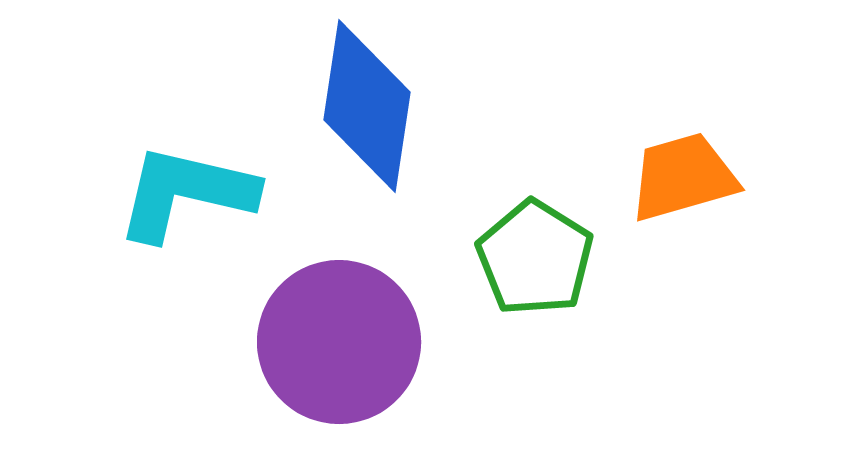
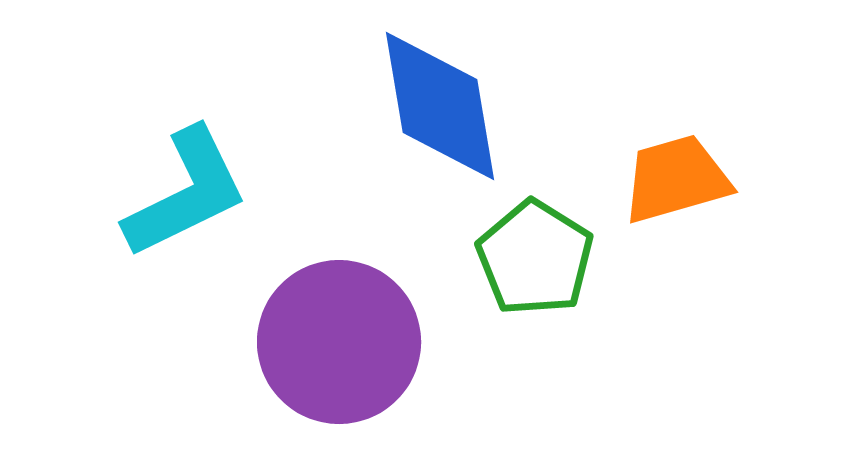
blue diamond: moved 73 px right; rotated 18 degrees counterclockwise
orange trapezoid: moved 7 px left, 2 px down
cyan L-shape: rotated 141 degrees clockwise
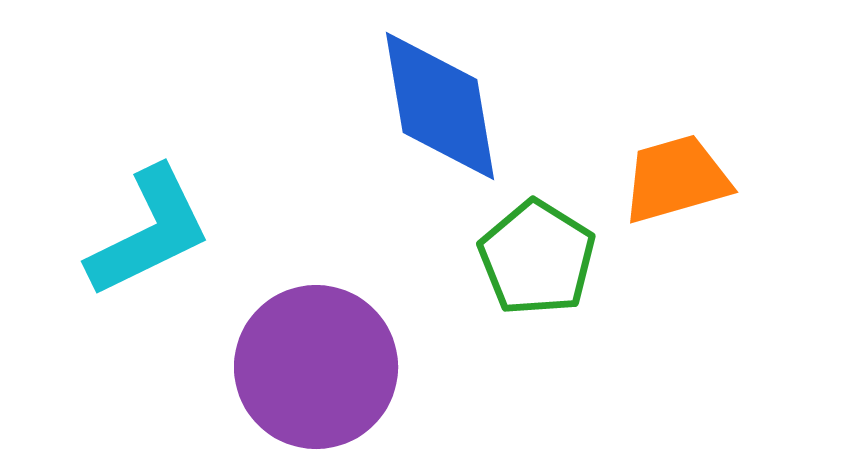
cyan L-shape: moved 37 px left, 39 px down
green pentagon: moved 2 px right
purple circle: moved 23 px left, 25 px down
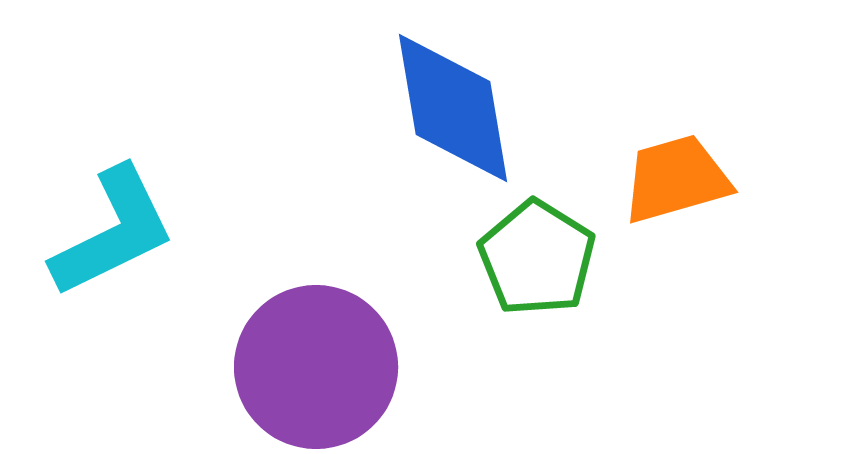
blue diamond: moved 13 px right, 2 px down
cyan L-shape: moved 36 px left
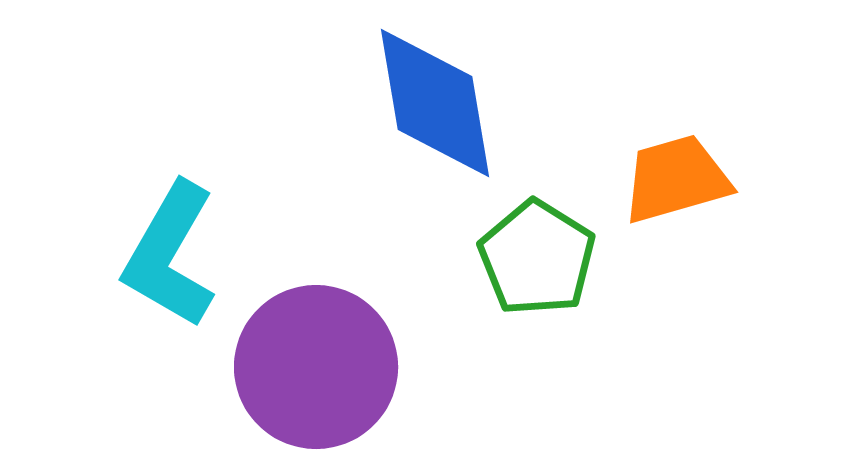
blue diamond: moved 18 px left, 5 px up
cyan L-shape: moved 57 px right, 23 px down; rotated 146 degrees clockwise
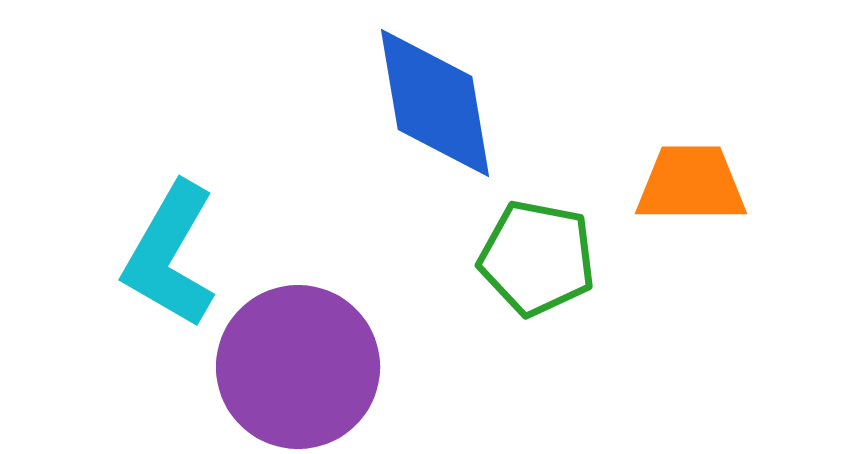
orange trapezoid: moved 15 px right, 5 px down; rotated 16 degrees clockwise
green pentagon: rotated 21 degrees counterclockwise
purple circle: moved 18 px left
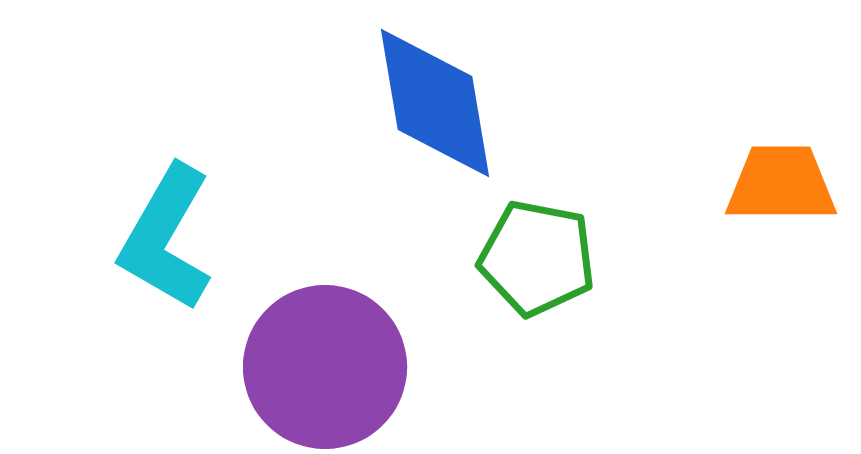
orange trapezoid: moved 90 px right
cyan L-shape: moved 4 px left, 17 px up
purple circle: moved 27 px right
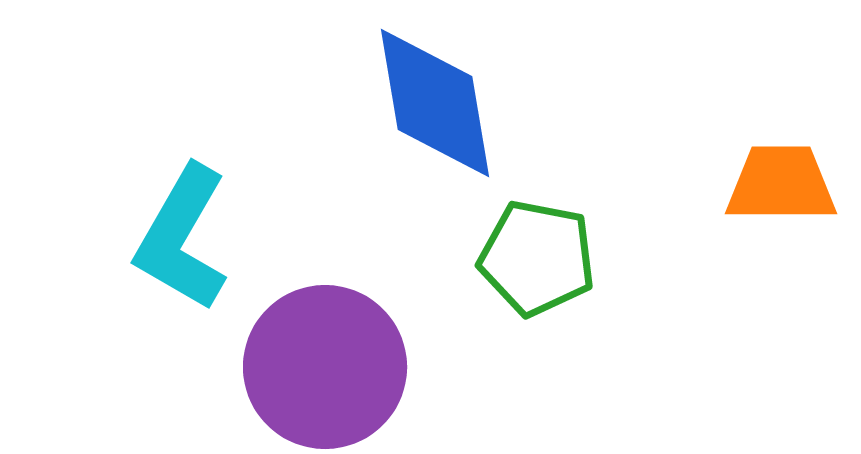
cyan L-shape: moved 16 px right
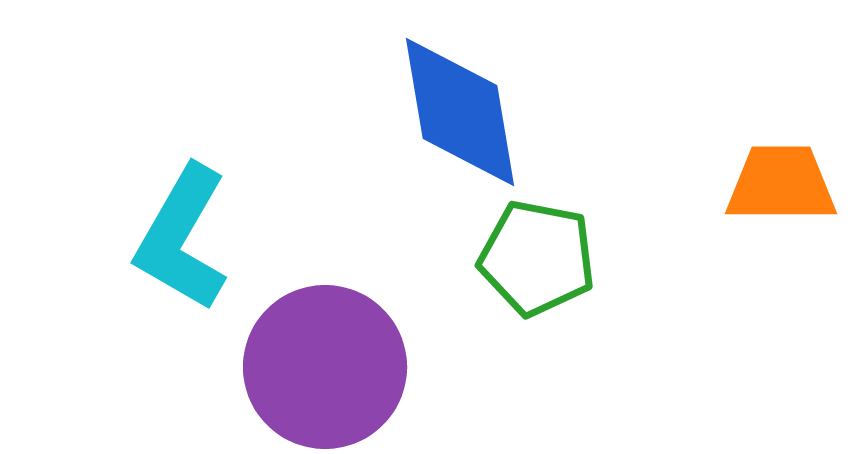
blue diamond: moved 25 px right, 9 px down
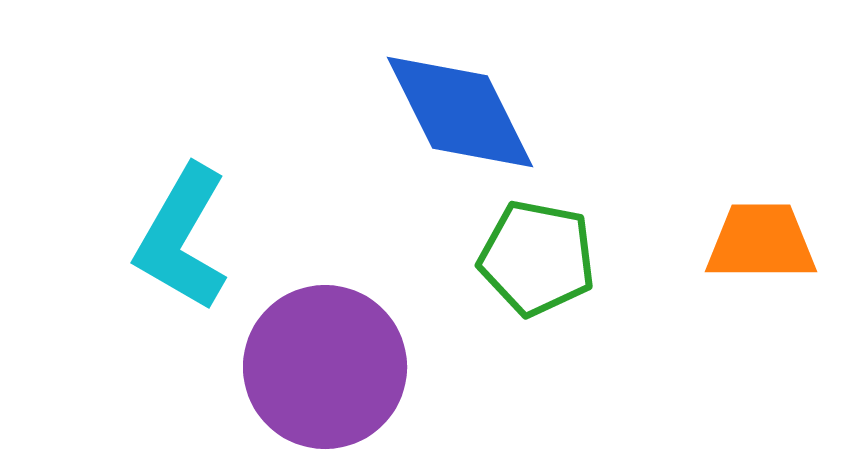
blue diamond: rotated 17 degrees counterclockwise
orange trapezoid: moved 20 px left, 58 px down
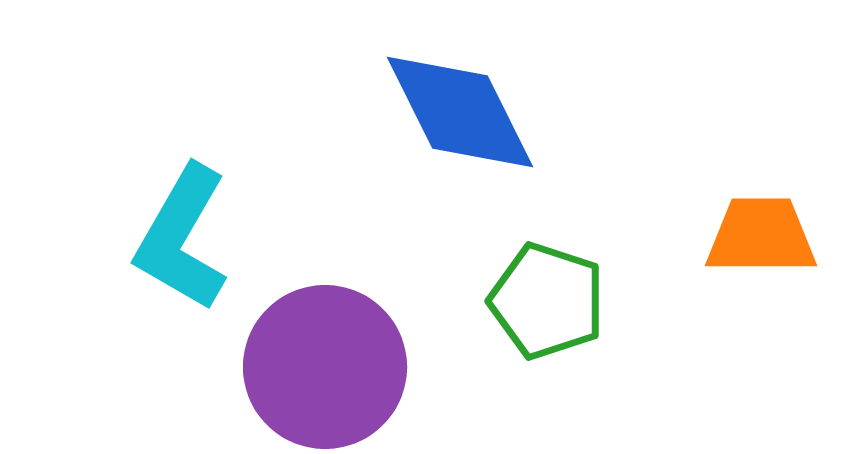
orange trapezoid: moved 6 px up
green pentagon: moved 10 px right, 43 px down; rotated 7 degrees clockwise
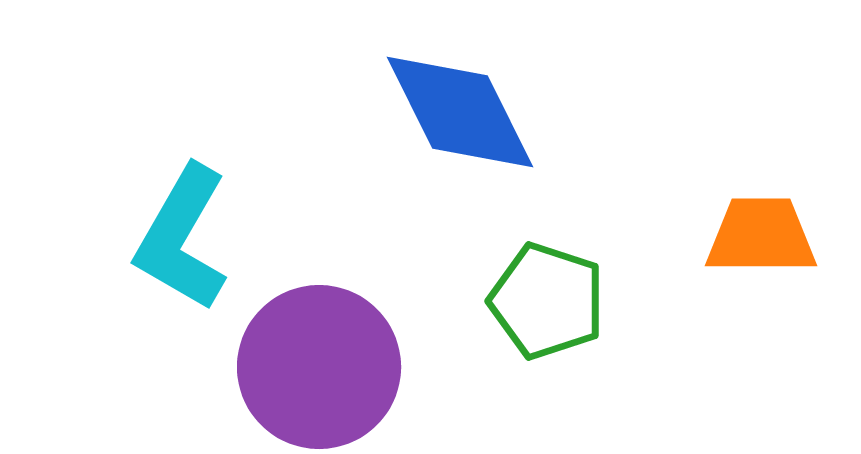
purple circle: moved 6 px left
